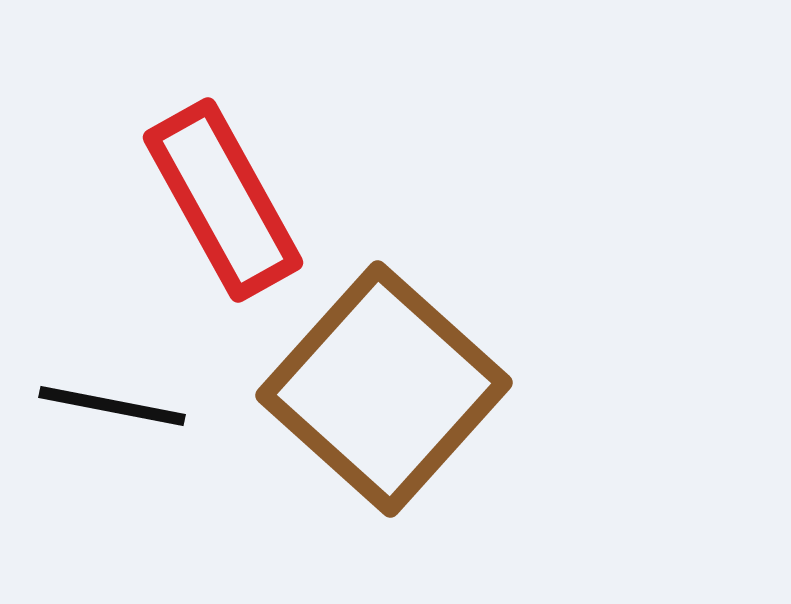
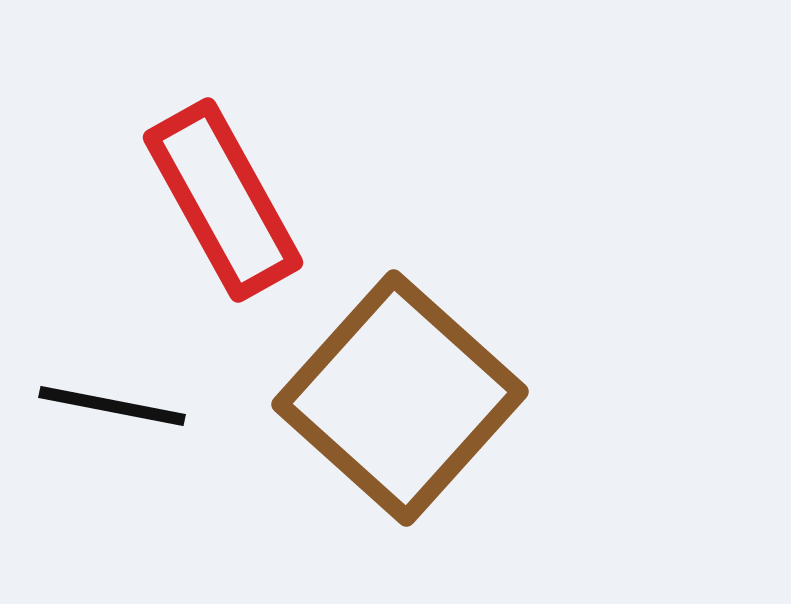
brown square: moved 16 px right, 9 px down
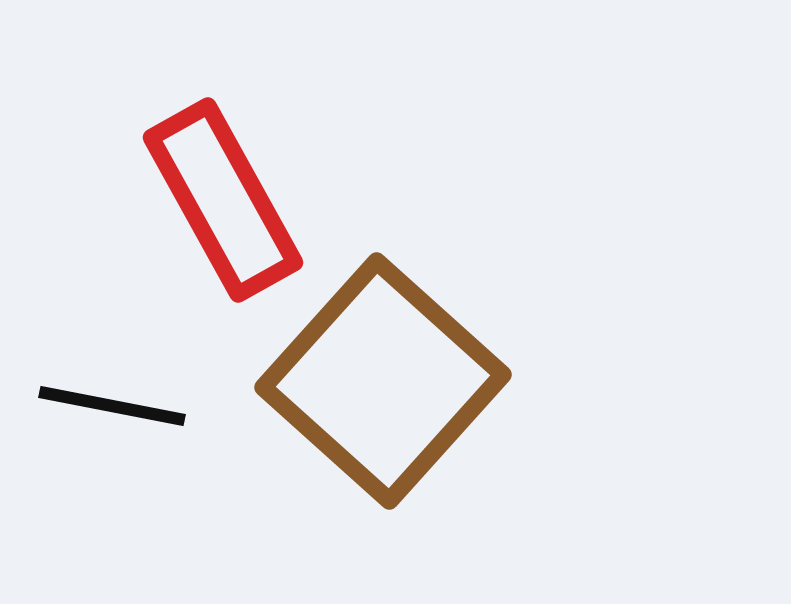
brown square: moved 17 px left, 17 px up
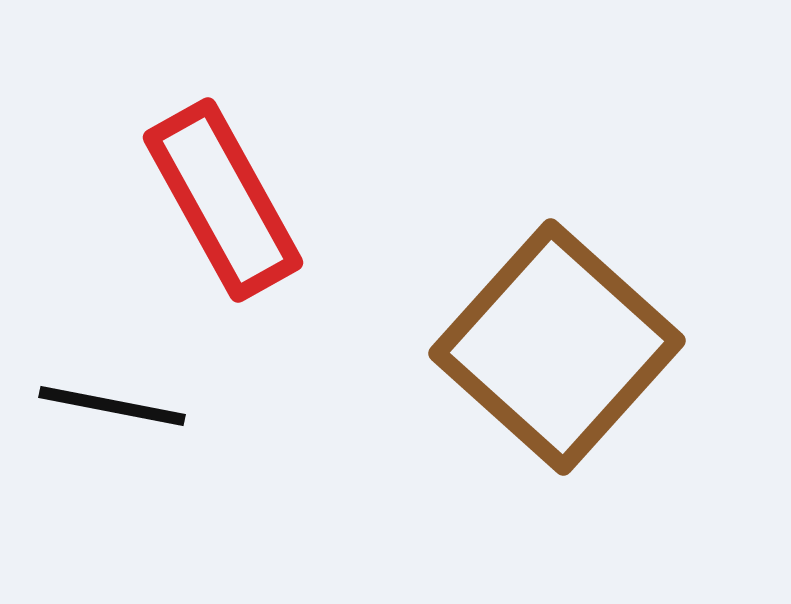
brown square: moved 174 px right, 34 px up
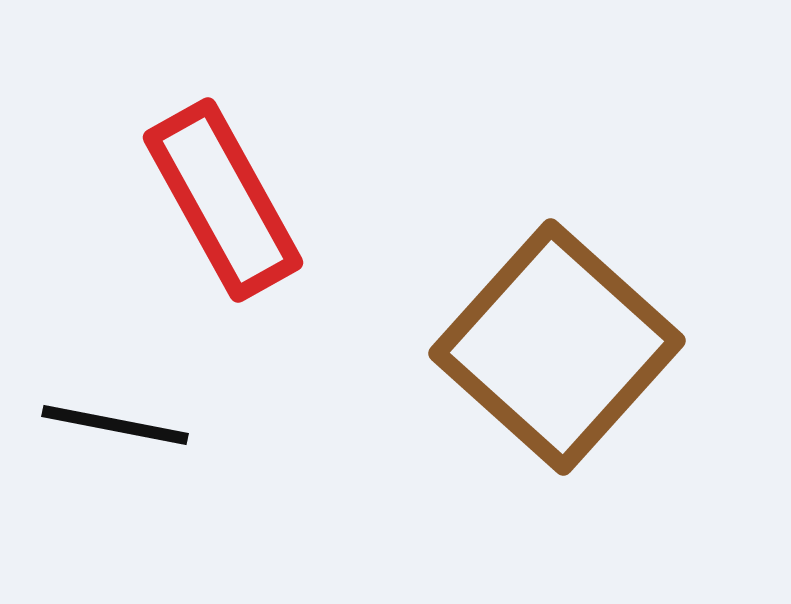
black line: moved 3 px right, 19 px down
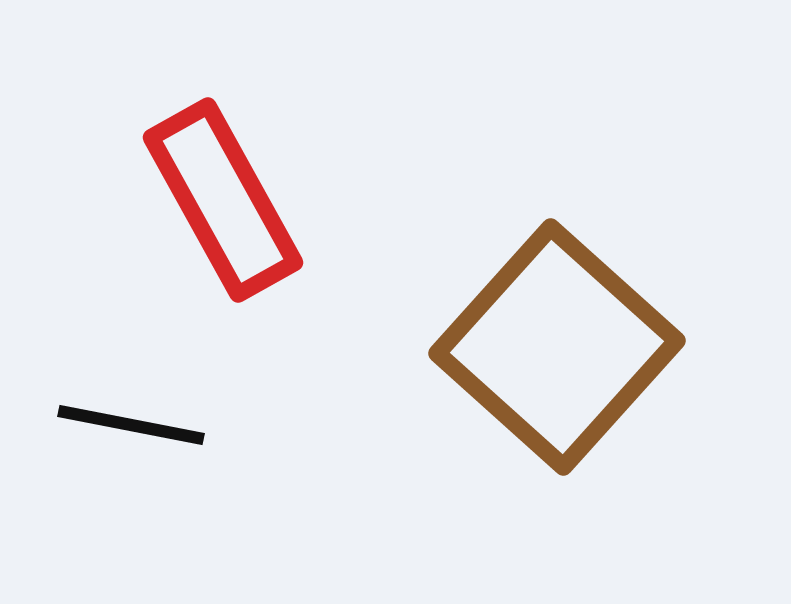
black line: moved 16 px right
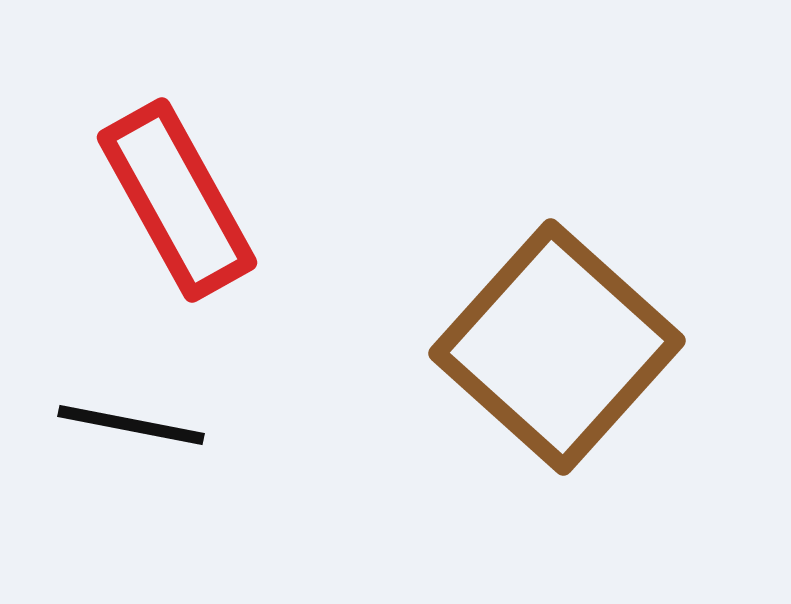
red rectangle: moved 46 px left
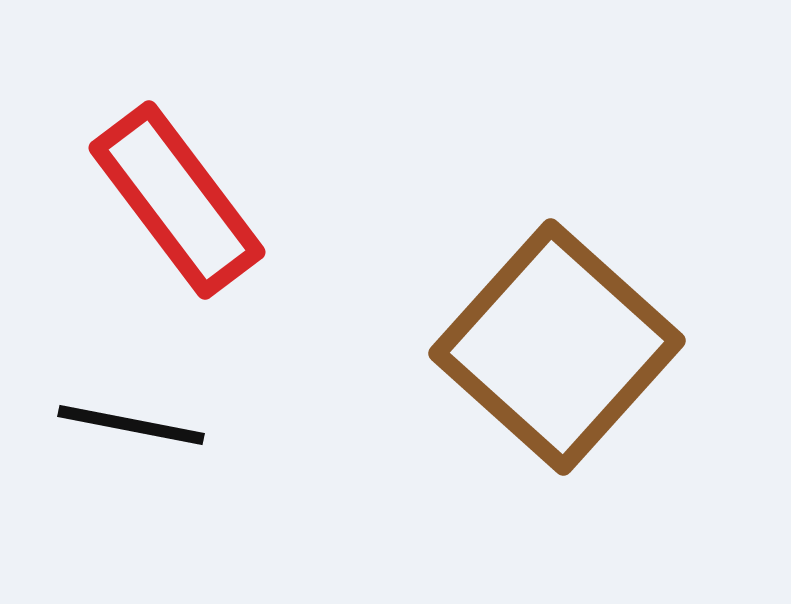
red rectangle: rotated 8 degrees counterclockwise
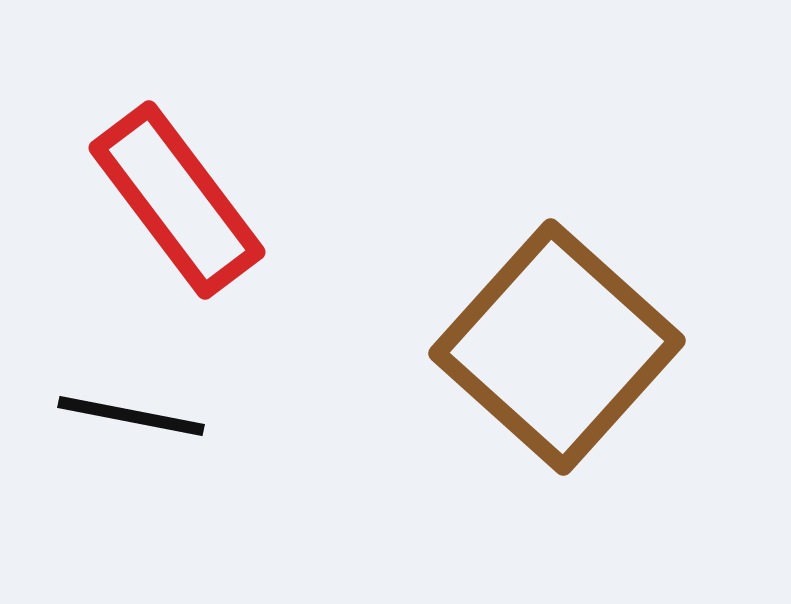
black line: moved 9 px up
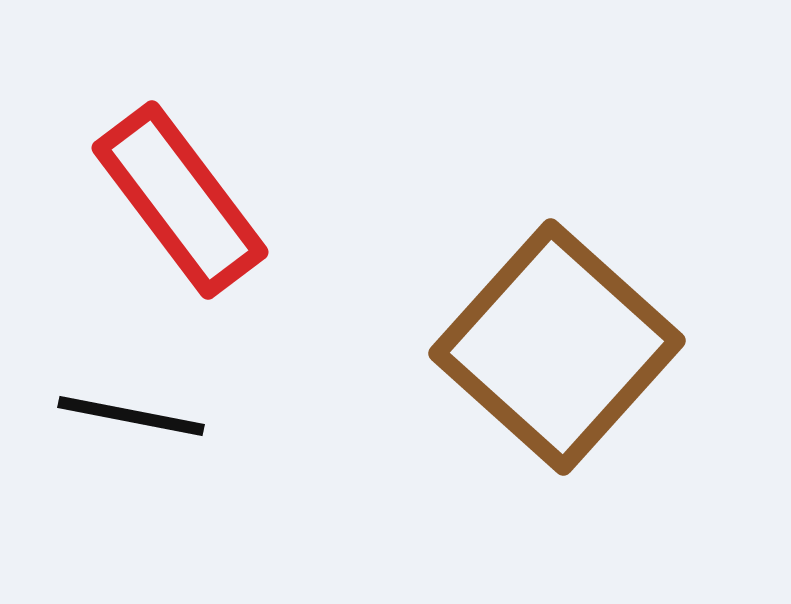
red rectangle: moved 3 px right
